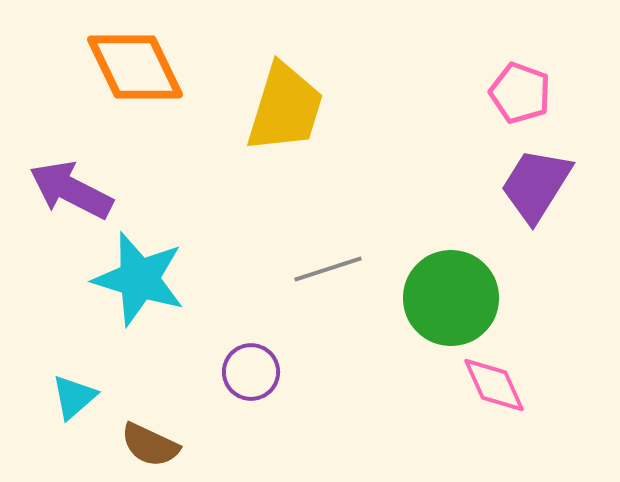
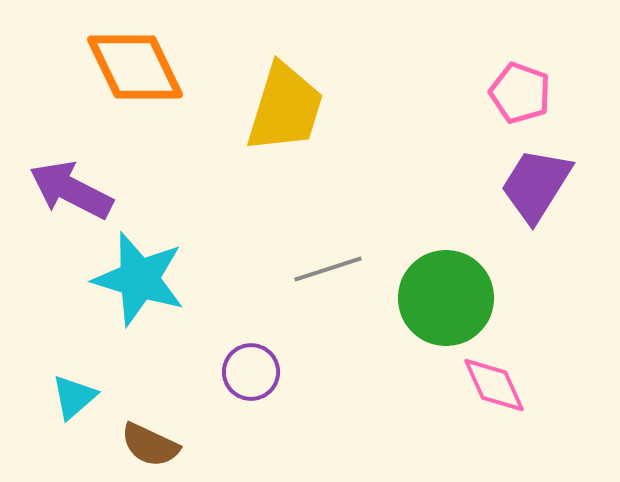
green circle: moved 5 px left
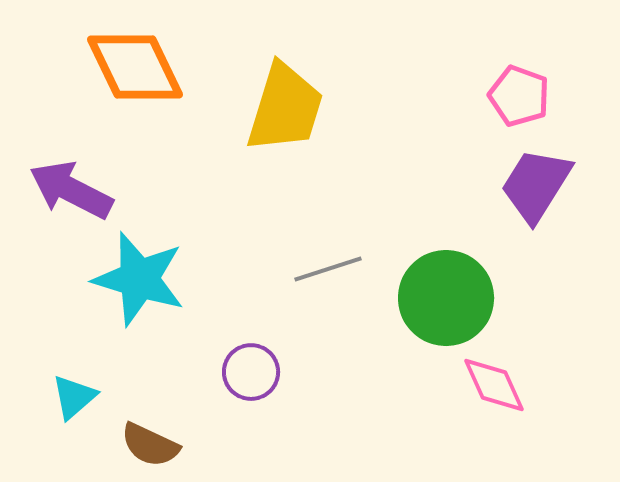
pink pentagon: moved 1 px left, 3 px down
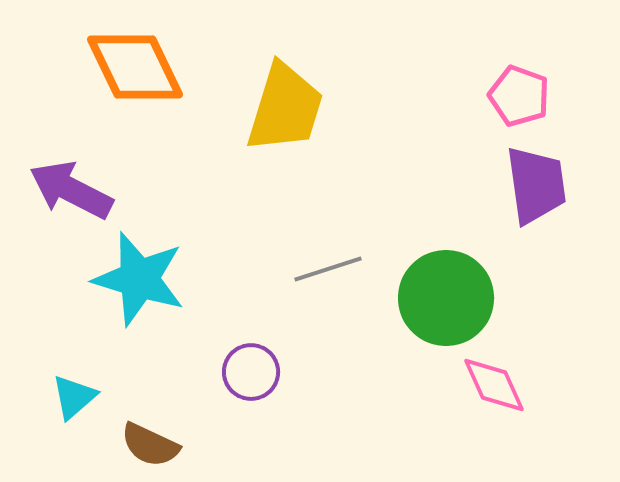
purple trapezoid: rotated 140 degrees clockwise
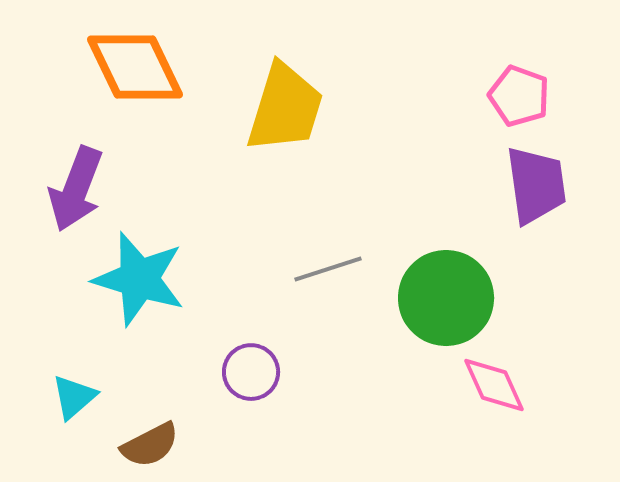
purple arrow: moved 5 px right, 1 px up; rotated 96 degrees counterclockwise
brown semicircle: rotated 52 degrees counterclockwise
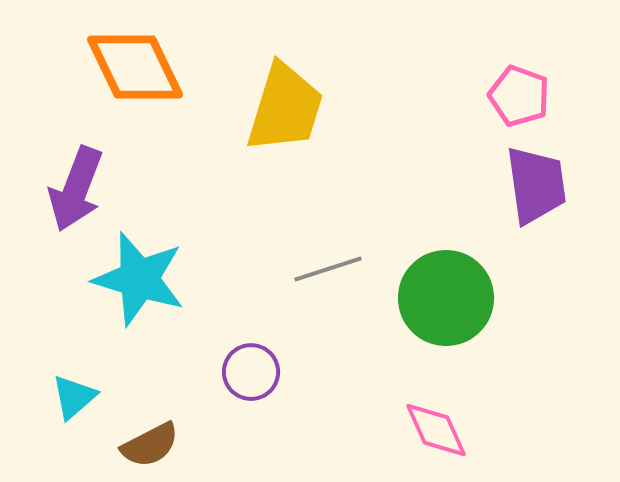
pink diamond: moved 58 px left, 45 px down
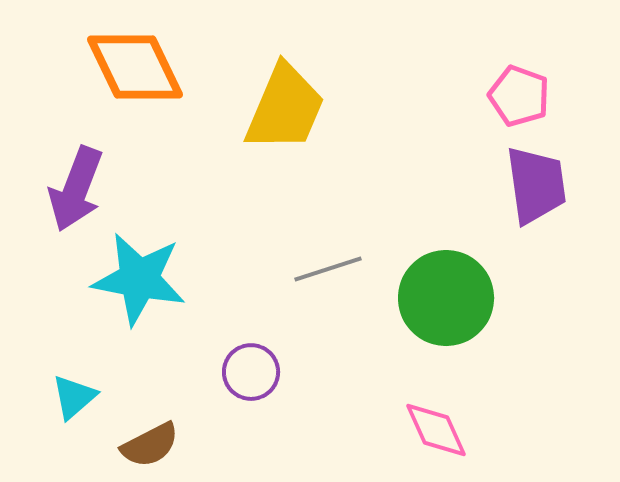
yellow trapezoid: rotated 6 degrees clockwise
cyan star: rotated 6 degrees counterclockwise
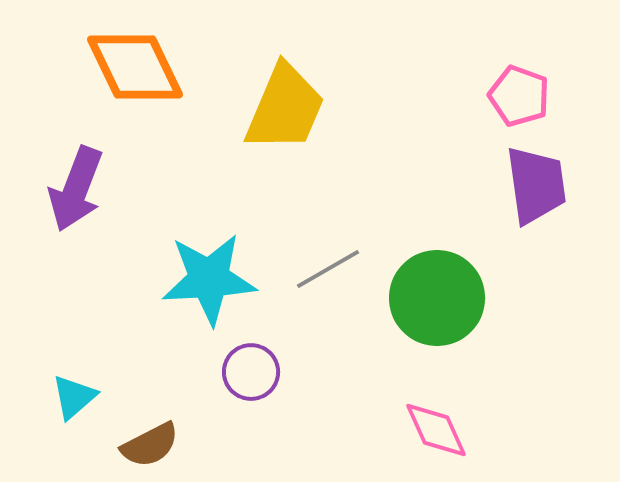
gray line: rotated 12 degrees counterclockwise
cyan star: moved 70 px right; rotated 14 degrees counterclockwise
green circle: moved 9 px left
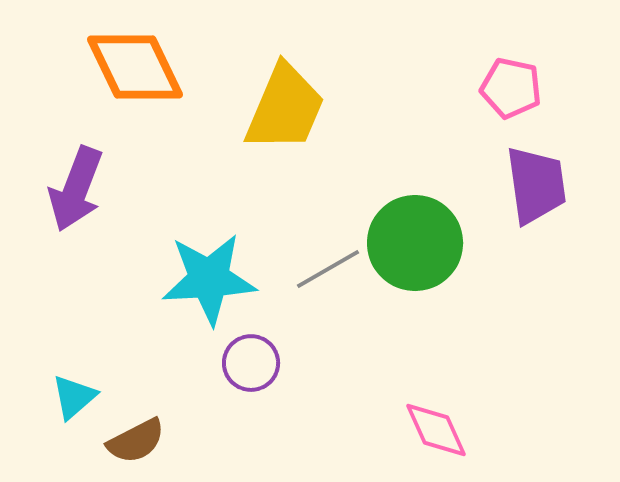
pink pentagon: moved 8 px left, 8 px up; rotated 8 degrees counterclockwise
green circle: moved 22 px left, 55 px up
purple circle: moved 9 px up
brown semicircle: moved 14 px left, 4 px up
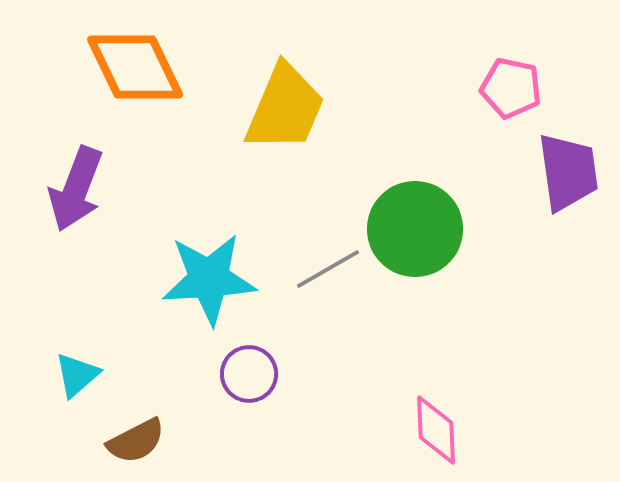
purple trapezoid: moved 32 px right, 13 px up
green circle: moved 14 px up
purple circle: moved 2 px left, 11 px down
cyan triangle: moved 3 px right, 22 px up
pink diamond: rotated 22 degrees clockwise
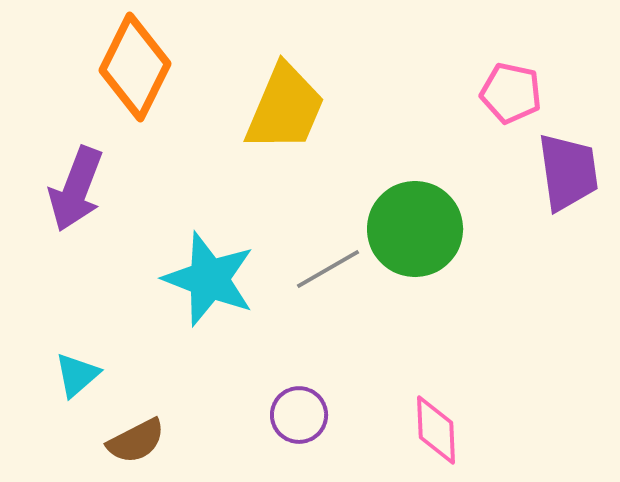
orange diamond: rotated 52 degrees clockwise
pink pentagon: moved 5 px down
cyan star: rotated 24 degrees clockwise
purple circle: moved 50 px right, 41 px down
